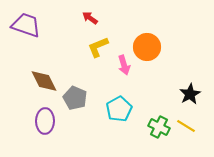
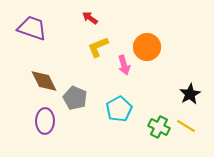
purple trapezoid: moved 6 px right, 3 px down
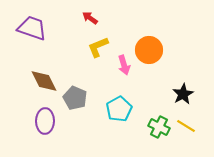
orange circle: moved 2 px right, 3 px down
black star: moved 7 px left
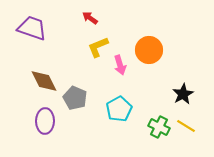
pink arrow: moved 4 px left
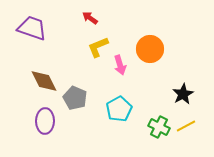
orange circle: moved 1 px right, 1 px up
yellow line: rotated 60 degrees counterclockwise
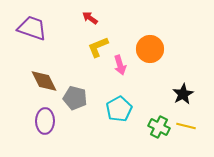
gray pentagon: rotated 10 degrees counterclockwise
yellow line: rotated 42 degrees clockwise
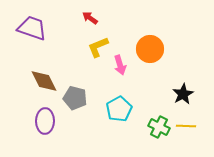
yellow line: rotated 12 degrees counterclockwise
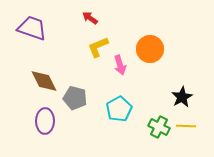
black star: moved 1 px left, 3 px down
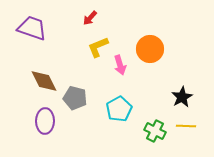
red arrow: rotated 84 degrees counterclockwise
green cross: moved 4 px left, 4 px down
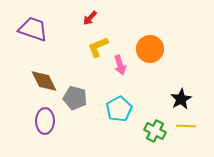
purple trapezoid: moved 1 px right, 1 px down
black star: moved 1 px left, 2 px down
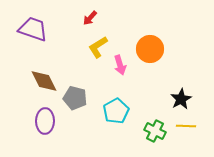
yellow L-shape: rotated 10 degrees counterclockwise
cyan pentagon: moved 3 px left, 2 px down
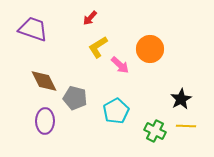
pink arrow: rotated 30 degrees counterclockwise
